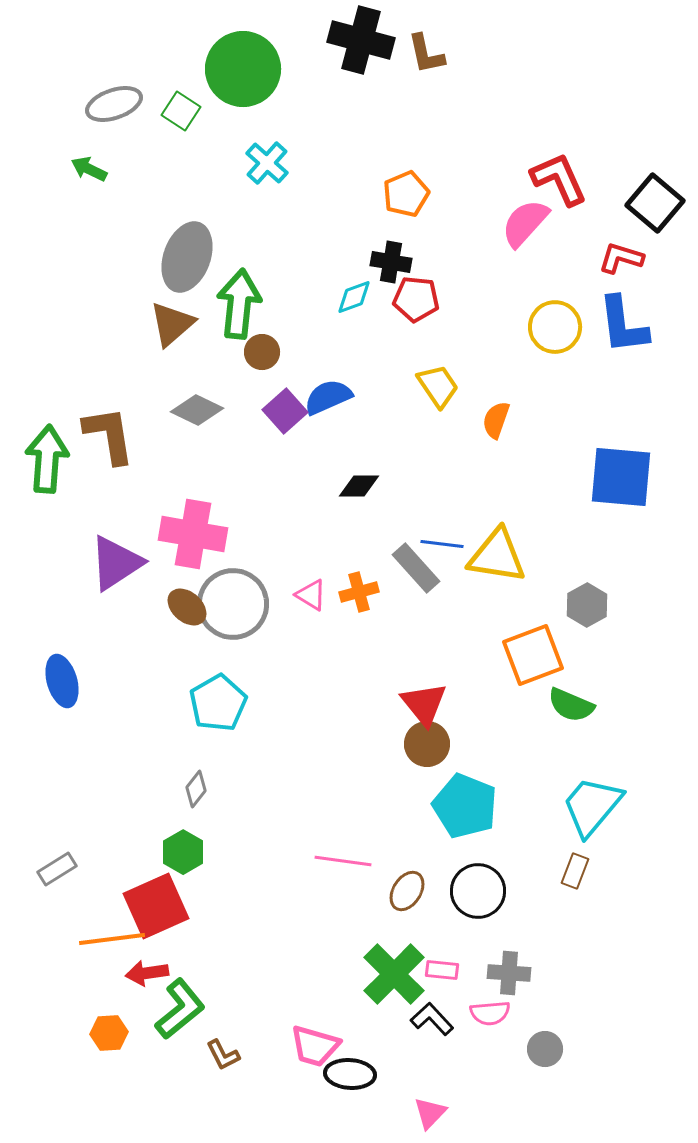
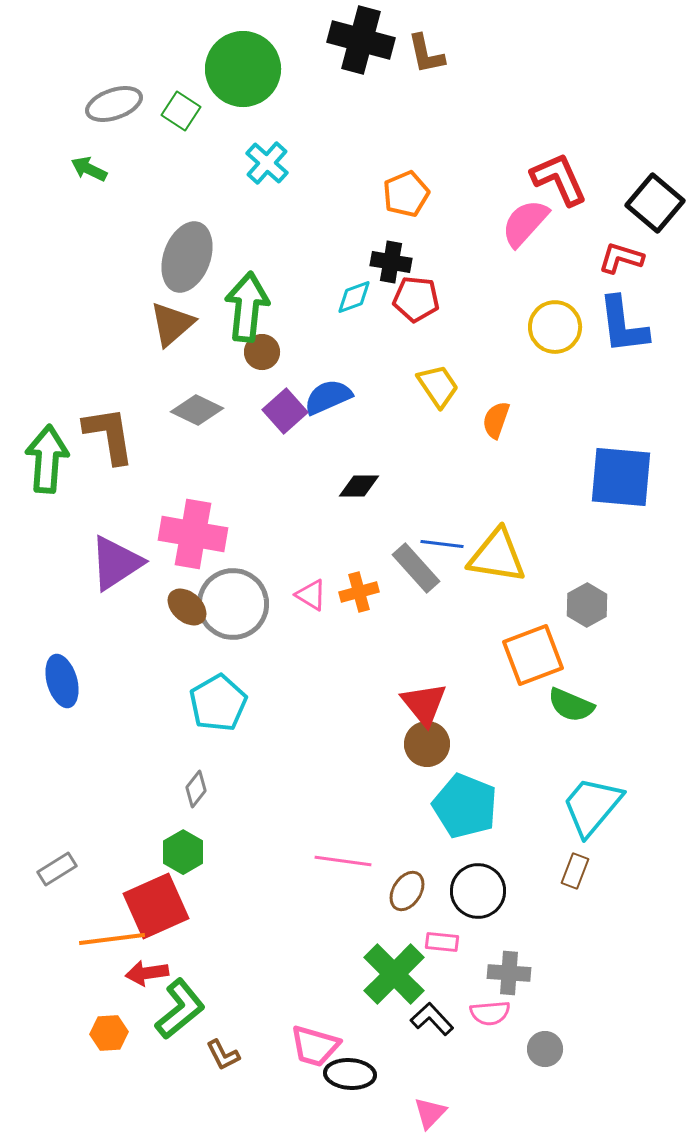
green arrow at (239, 304): moved 8 px right, 3 px down
pink rectangle at (442, 970): moved 28 px up
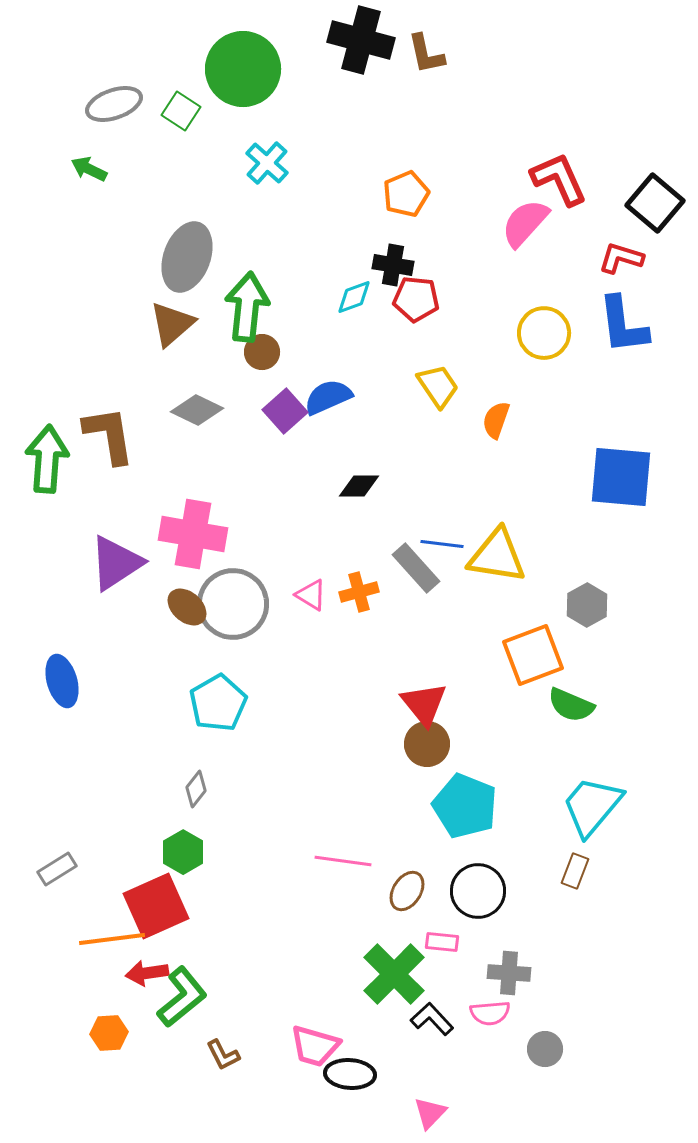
black cross at (391, 262): moved 2 px right, 3 px down
yellow circle at (555, 327): moved 11 px left, 6 px down
green L-shape at (180, 1009): moved 2 px right, 12 px up
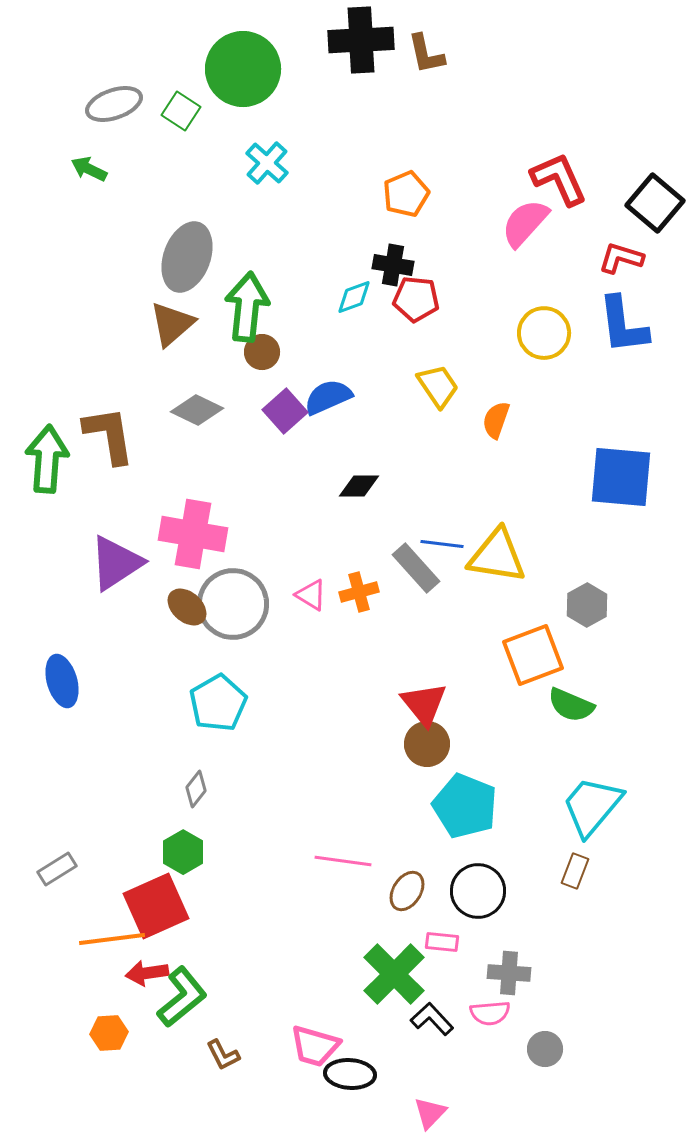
black cross at (361, 40): rotated 18 degrees counterclockwise
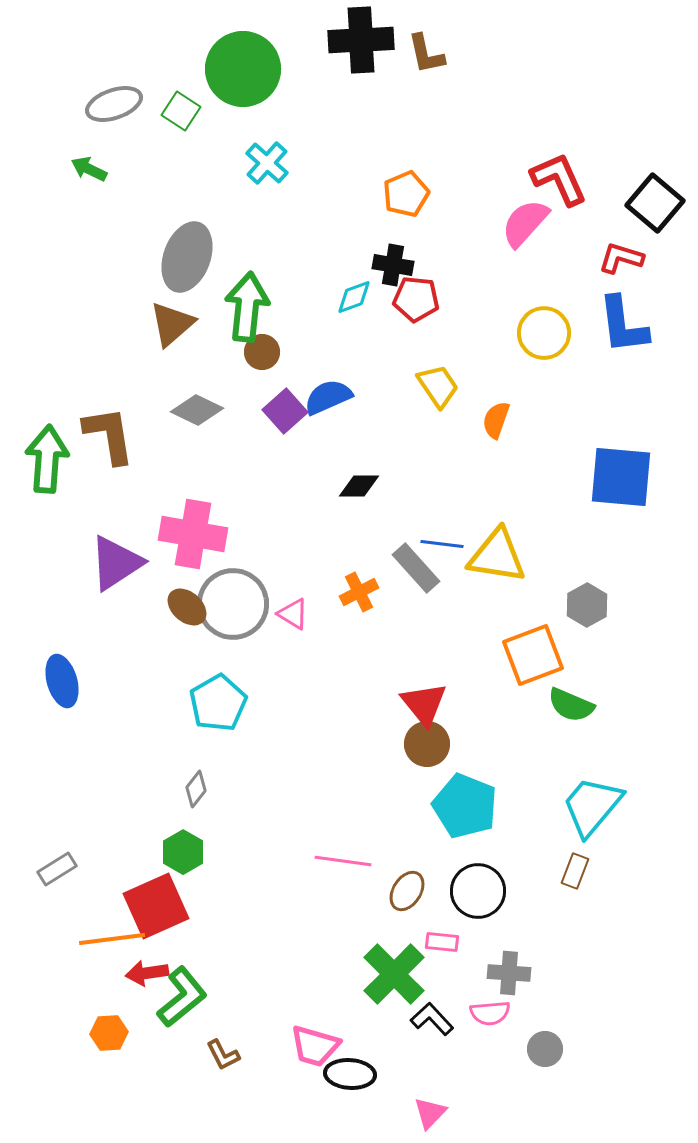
orange cross at (359, 592): rotated 12 degrees counterclockwise
pink triangle at (311, 595): moved 18 px left, 19 px down
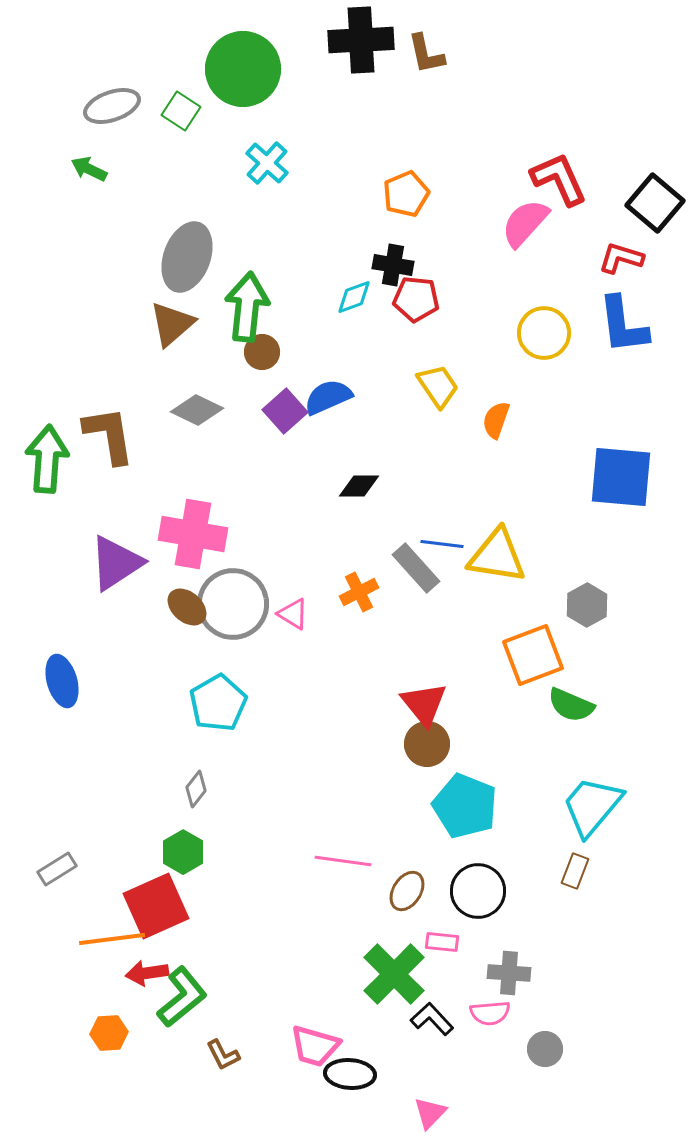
gray ellipse at (114, 104): moved 2 px left, 2 px down
